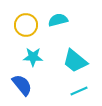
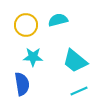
blue semicircle: moved 1 px up; rotated 30 degrees clockwise
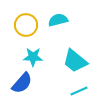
blue semicircle: moved 1 px up; rotated 50 degrees clockwise
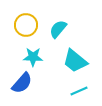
cyan semicircle: moved 9 px down; rotated 36 degrees counterclockwise
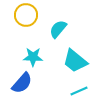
yellow circle: moved 10 px up
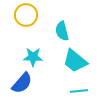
cyan semicircle: moved 4 px right, 2 px down; rotated 54 degrees counterclockwise
cyan line: rotated 18 degrees clockwise
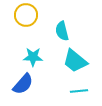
blue semicircle: moved 1 px right, 1 px down
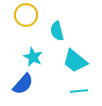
cyan semicircle: moved 5 px left
cyan star: rotated 24 degrees clockwise
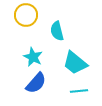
cyan trapezoid: moved 2 px down
blue semicircle: moved 13 px right, 1 px up
